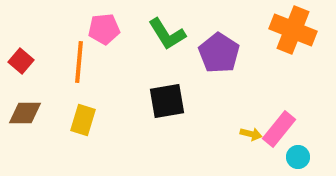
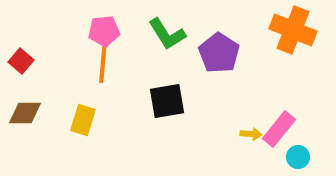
pink pentagon: moved 2 px down
orange line: moved 24 px right
yellow arrow: rotated 10 degrees counterclockwise
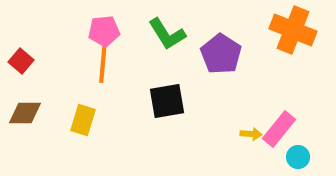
purple pentagon: moved 2 px right, 1 px down
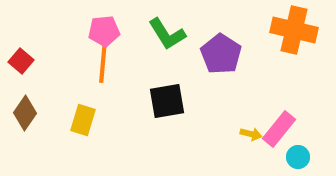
orange cross: moved 1 px right; rotated 9 degrees counterclockwise
brown diamond: rotated 56 degrees counterclockwise
yellow arrow: rotated 10 degrees clockwise
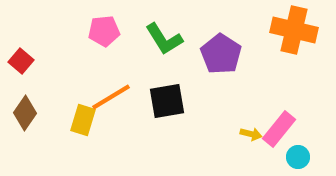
green L-shape: moved 3 px left, 5 px down
orange line: moved 8 px right, 35 px down; rotated 54 degrees clockwise
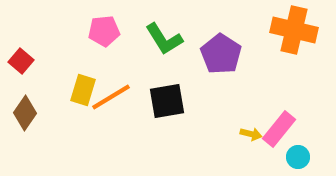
yellow rectangle: moved 30 px up
